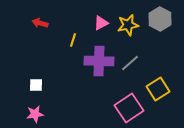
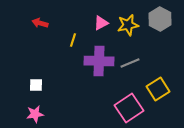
gray line: rotated 18 degrees clockwise
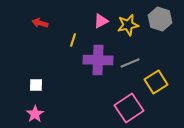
gray hexagon: rotated 10 degrees counterclockwise
pink triangle: moved 2 px up
purple cross: moved 1 px left, 1 px up
yellow square: moved 2 px left, 7 px up
pink star: rotated 24 degrees counterclockwise
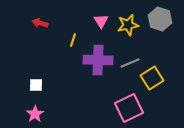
pink triangle: rotated 35 degrees counterclockwise
yellow square: moved 4 px left, 4 px up
pink square: rotated 8 degrees clockwise
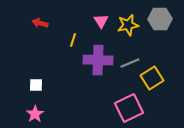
gray hexagon: rotated 20 degrees counterclockwise
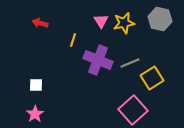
gray hexagon: rotated 15 degrees clockwise
yellow star: moved 4 px left, 2 px up
purple cross: rotated 20 degrees clockwise
pink square: moved 4 px right, 2 px down; rotated 16 degrees counterclockwise
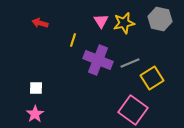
white square: moved 3 px down
pink square: rotated 12 degrees counterclockwise
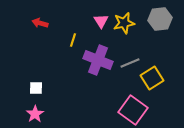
gray hexagon: rotated 20 degrees counterclockwise
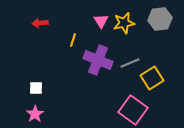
red arrow: rotated 21 degrees counterclockwise
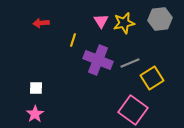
red arrow: moved 1 px right
